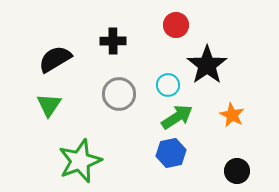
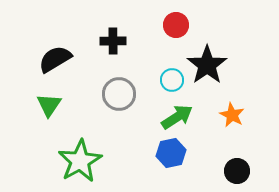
cyan circle: moved 4 px right, 5 px up
green star: rotated 9 degrees counterclockwise
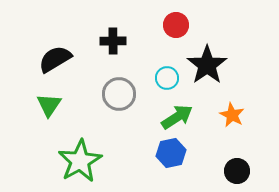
cyan circle: moved 5 px left, 2 px up
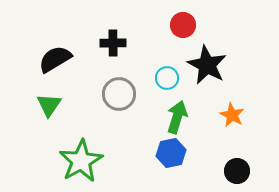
red circle: moved 7 px right
black cross: moved 2 px down
black star: rotated 9 degrees counterclockwise
green arrow: rotated 40 degrees counterclockwise
green star: moved 1 px right
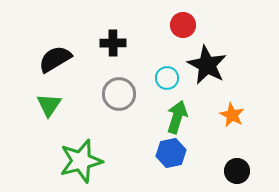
green star: rotated 15 degrees clockwise
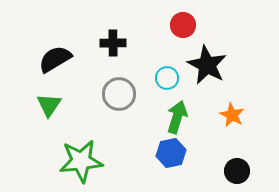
green star: rotated 9 degrees clockwise
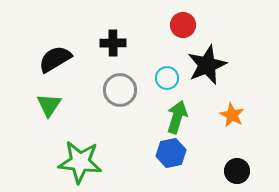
black star: rotated 21 degrees clockwise
gray circle: moved 1 px right, 4 px up
green star: moved 1 px left, 1 px down; rotated 12 degrees clockwise
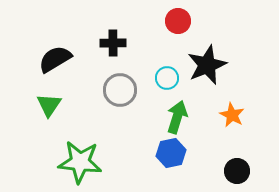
red circle: moved 5 px left, 4 px up
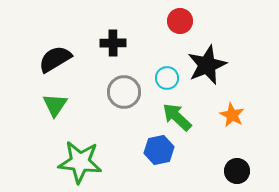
red circle: moved 2 px right
gray circle: moved 4 px right, 2 px down
green triangle: moved 6 px right
green arrow: rotated 64 degrees counterclockwise
blue hexagon: moved 12 px left, 3 px up
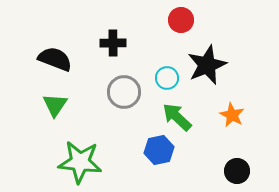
red circle: moved 1 px right, 1 px up
black semicircle: rotated 52 degrees clockwise
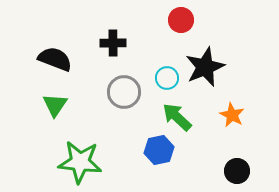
black star: moved 2 px left, 2 px down
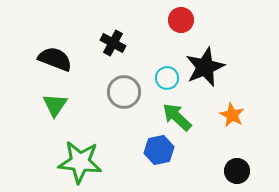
black cross: rotated 30 degrees clockwise
